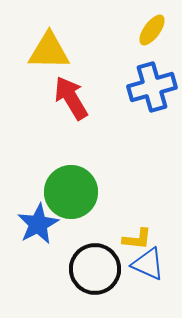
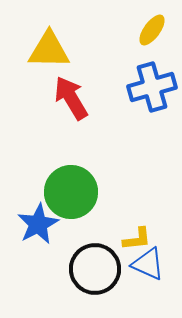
yellow triangle: moved 1 px up
yellow L-shape: rotated 12 degrees counterclockwise
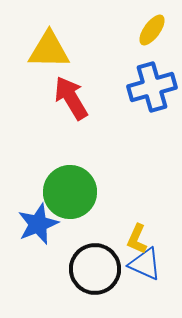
green circle: moved 1 px left
blue star: rotated 6 degrees clockwise
yellow L-shape: rotated 120 degrees clockwise
blue triangle: moved 3 px left
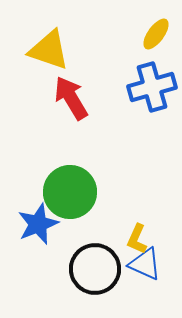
yellow ellipse: moved 4 px right, 4 px down
yellow triangle: rotated 18 degrees clockwise
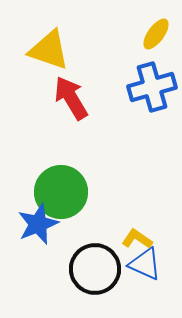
green circle: moved 9 px left
yellow L-shape: rotated 100 degrees clockwise
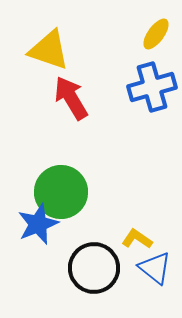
blue triangle: moved 10 px right, 4 px down; rotated 15 degrees clockwise
black circle: moved 1 px left, 1 px up
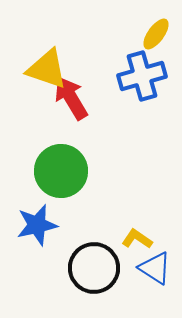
yellow triangle: moved 2 px left, 19 px down
blue cross: moved 10 px left, 11 px up
green circle: moved 21 px up
blue star: moved 1 px left, 1 px down; rotated 9 degrees clockwise
blue triangle: rotated 6 degrees counterclockwise
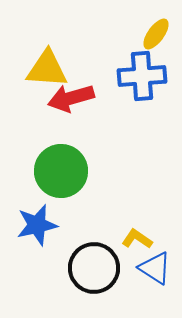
yellow triangle: rotated 15 degrees counterclockwise
blue cross: rotated 12 degrees clockwise
red arrow: rotated 75 degrees counterclockwise
